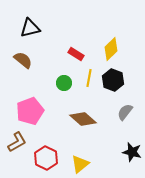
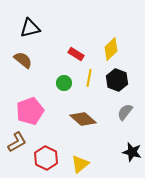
black hexagon: moved 4 px right
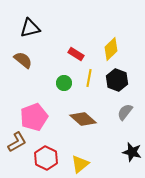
pink pentagon: moved 4 px right, 6 px down
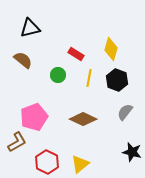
yellow diamond: rotated 30 degrees counterclockwise
green circle: moved 6 px left, 8 px up
brown diamond: rotated 16 degrees counterclockwise
red hexagon: moved 1 px right, 4 px down
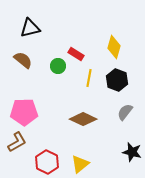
yellow diamond: moved 3 px right, 2 px up
green circle: moved 9 px up
pink pentagon: moved 10 px left, 5 px up; rotated 20 degrees clockwise
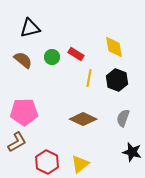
yellow diamond: rotated 25 degrees counterclockwise
green circle: moved 6 px left, 9 px up
gray semicircle: moved 2 px left, 6 px down; rotated 18 degrees counterclockwise
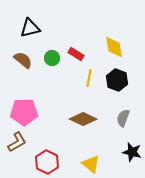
green circle: moved 1 px down
yellow triangle: moved 11 px right; rotated 42 degrees counterclockwise
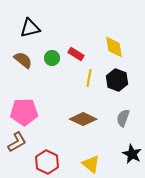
black star: moved 2 px down; rotated 12 degrees clockwise
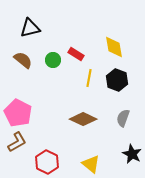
green circle: moved 1 px right, 2 px down
pink pentagon: moved 6 px left, 1 px down; rotated 28 degrees clockwise
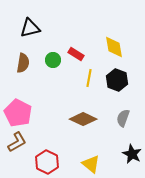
brown semicircle: moved 3 px down; rotated 60 degrees clockwise
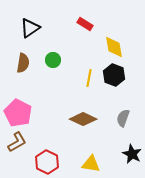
black triangle: rotated 20 degrees counterclockwise
red rectangle: moved 9 px right, 30 px up
black hexagon: moved 3 px left, 5 px up
yellow triangle: rotated 30 degrees counterclockwise
